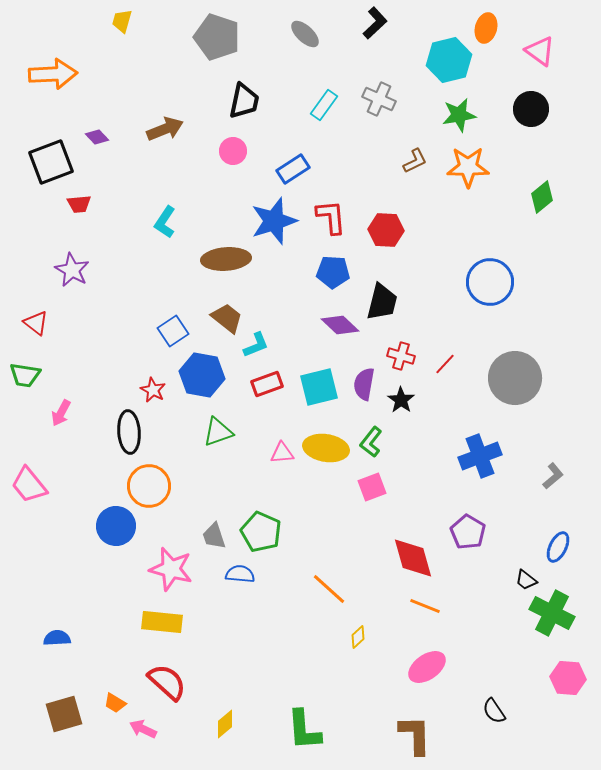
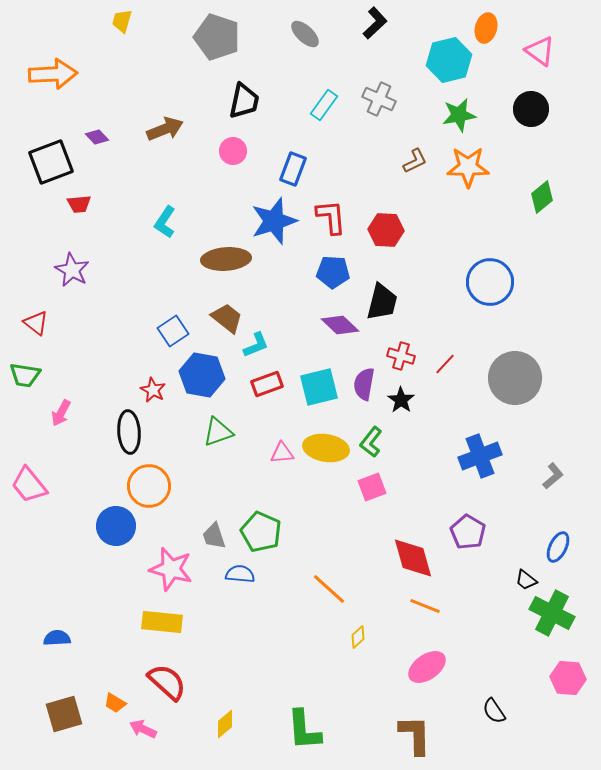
blue rectangle at (293, 169): rotated 36 degrees counterclockwise
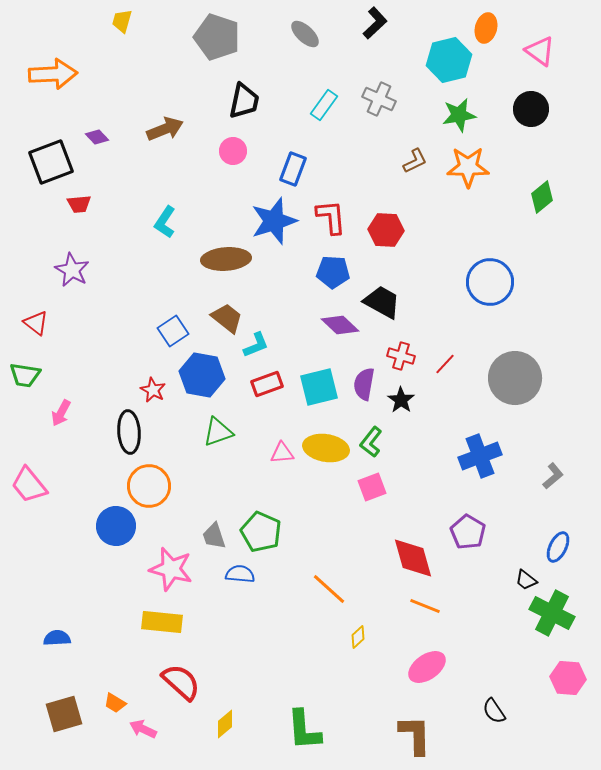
black trapezoid at (382, 302): rotated 75 degrees counterclockwise
red semicircle at (167, 682): moved 14 px right
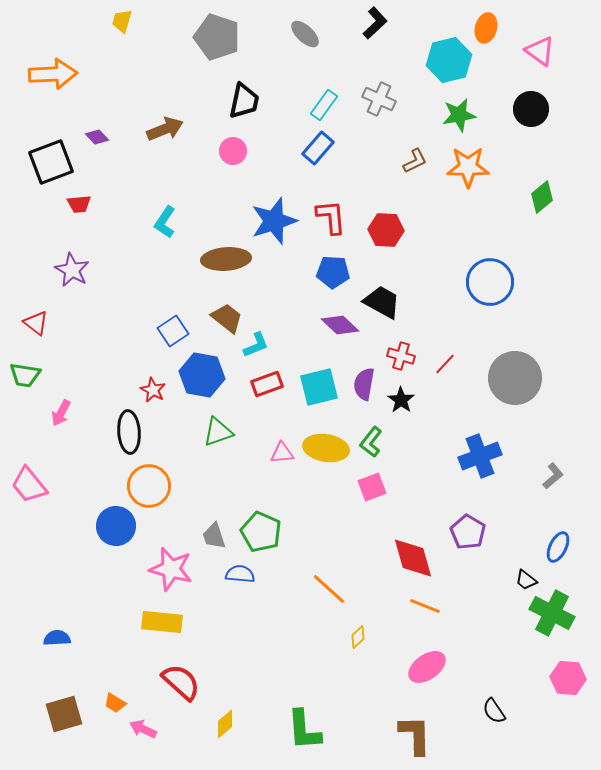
blue rectangle at (293, 169): moved 25 px right, 21 px up; rotated 20 degrees clockwise
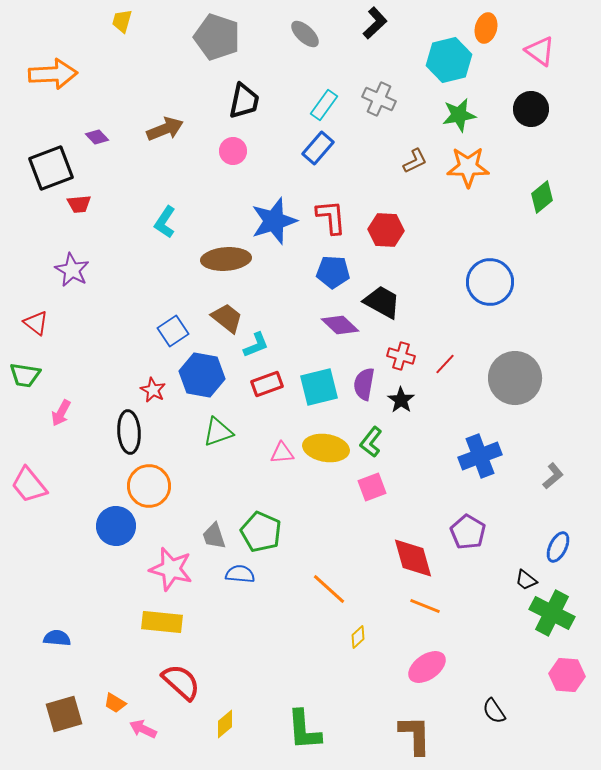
black square at (51, 162): moved 6 px down
blue semicircle at (57, 638): rotated 8 degrees clockwise
pink hexagon at (568, 678): moved 1 px left, 3 px up
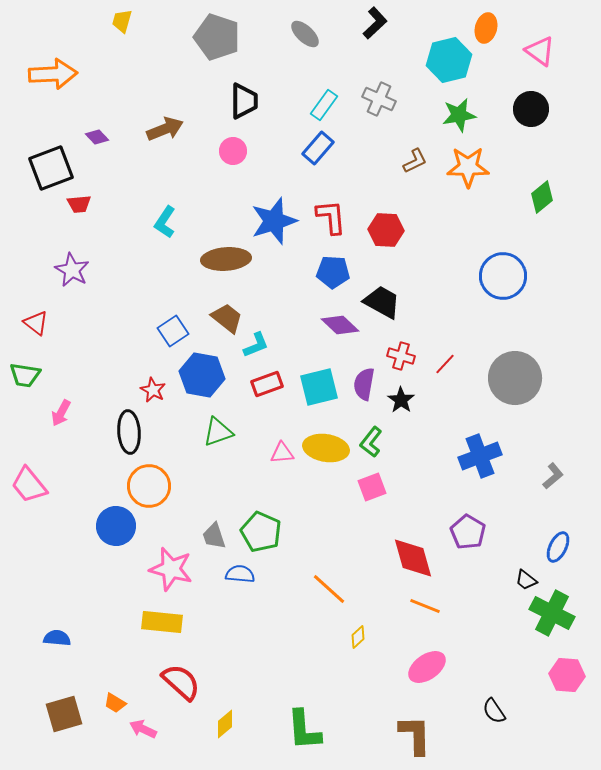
black trapezoid at (244, 101): rotated 12 degrees counterclockwise
blue circle at (490, 282): moved 13 px right, 6 px up
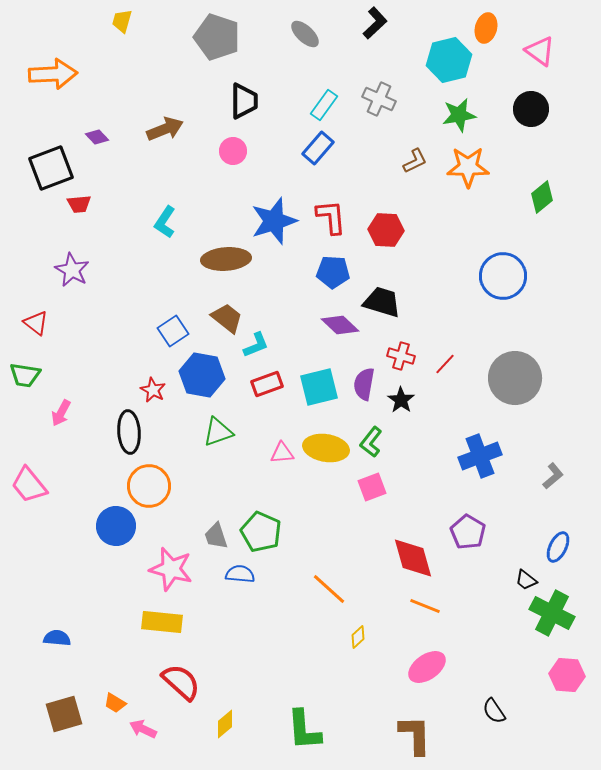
black trapezoid at (382, 302): rotated 12 degrees counterclockwise
gray trapezoid at (214, 536): moved 2 px right
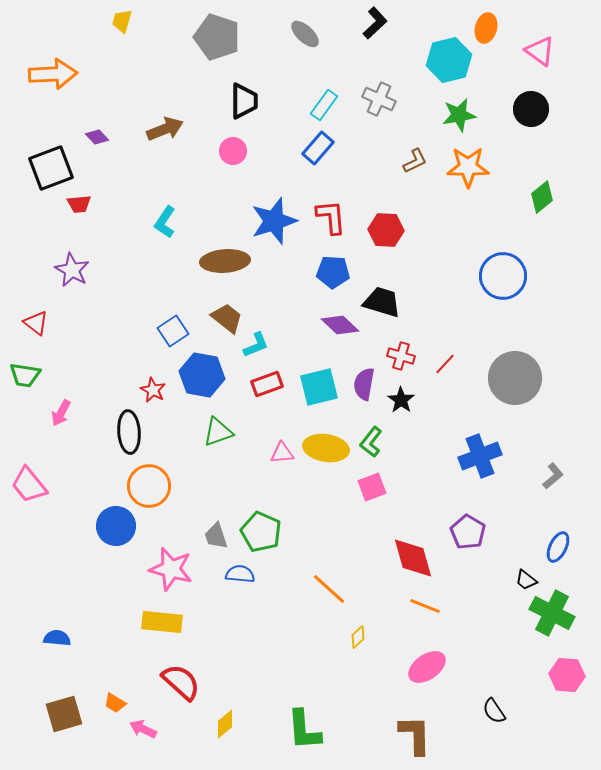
brown ellipse at (226, 259): moved 1 px left, 2 px down
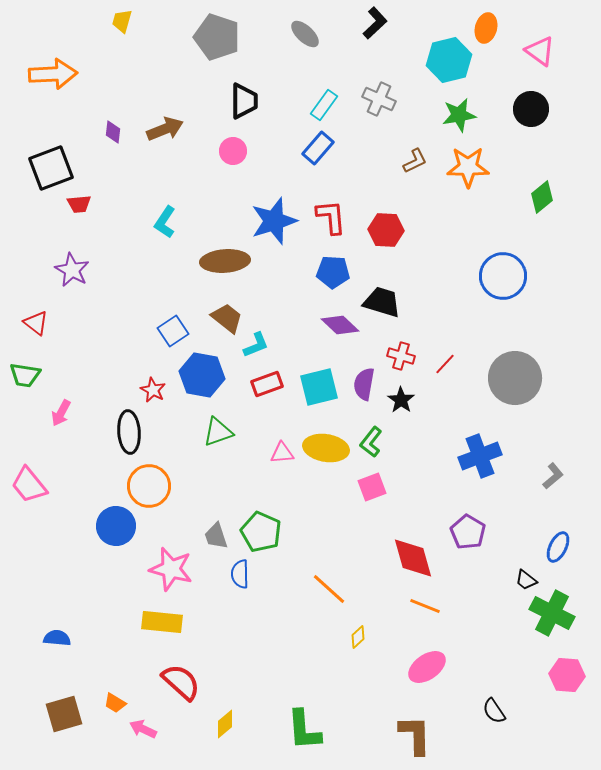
purple diamond at (97, 137): moved 16 px right, 5 px up; rotated 50 degrees clockwise
blue semicircle at (240, 574): rotated 96 degrees counterclockwise
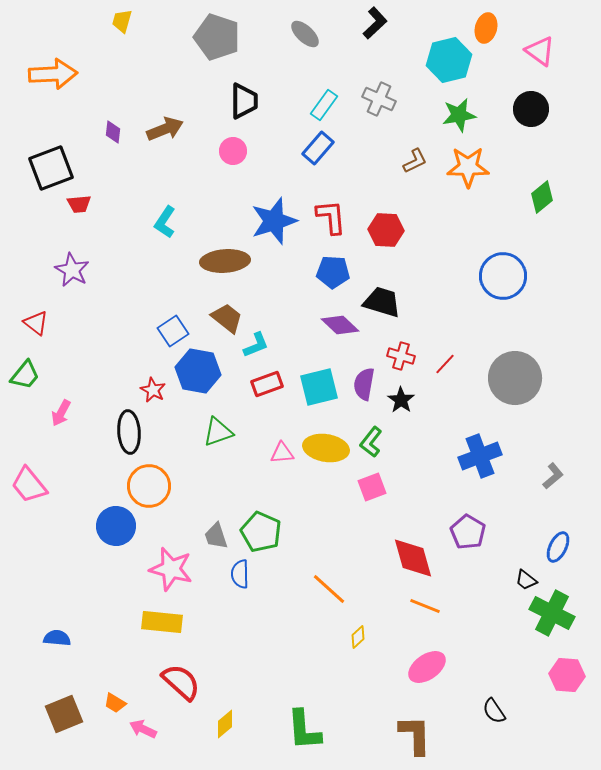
green trapezoid at (25, 375): rotated 60 degrees counterclockwise
blue hexagon at (202, 375): moved 4 px left, 4 px up
brown square at (64, 714): rotated 6 degrees counterclockwise
